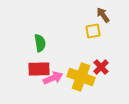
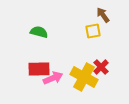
green semicircle: moved 1 px left, 11 px up; rotated 66 degrees counterclockwise
yellow cross: moved 3 px right; rotated 8 degrees clockwise
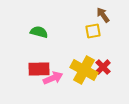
red cross: moved 2 px right
yellow cross: moved 7 px up
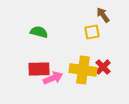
yellow square: moved 1 px left, 1 px down
yellow cross: moved 1 px left; rotated 20 degrees counterclockwise
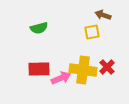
brown arrow: rotated 35 degrees counterclockwise
green semicircle: moved 4 px up; rotated 150 degrees clockwise
red cross: moved 4 px right
pink arrow: moved 8 px right
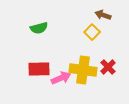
yellow square: rotated 35 degrees counterclockwise
red cross: moved 1 px right
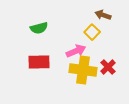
red rectangle: moved 7 px up
pink arrow: moved 15 px right, 27 px up
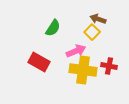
brown arrow: moved 5 px left, 4 px down
green semicircle: moved 14 px right; rotated 42 degrees counterclockwise
red rectangle: rotated 30 degrees clockwise
red cross: moved 1 px right, 1 px up; rotated 35 degrees counterclockwise
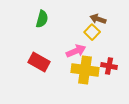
green semicircle: moved 11 px left, 9 px up; rotated 18 degrees counterclockwise
yellow cross: moved 2 px right
